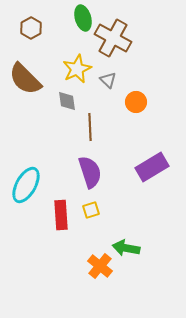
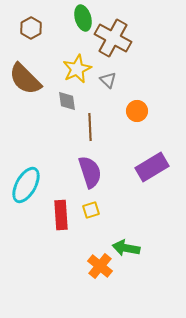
orange circle: moved 1 px right, 9 px down
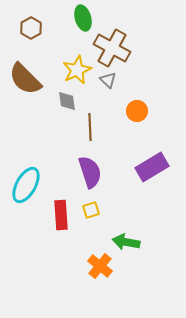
brown cross: moved 1 px left, 10 px down
yellow star: moved 1 px down
green arrow: moved 6 px up
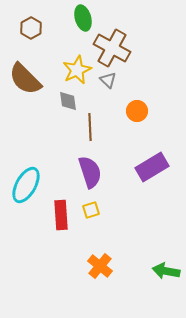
gray diamond: moved 1 px right
green arrow: moved 40 px right, 29 px down
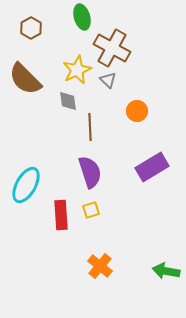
green ellipse: moved 1 px left, 1 px up
